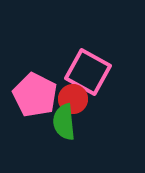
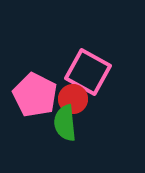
green semicircle: moved 1 px right, 1 px down
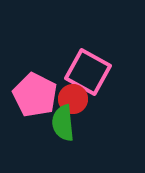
green semicircle: moved 2 px left
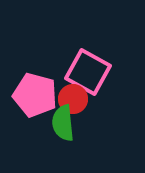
pink pentagon: rotated 12 degrees counterclockwise
